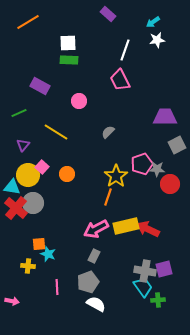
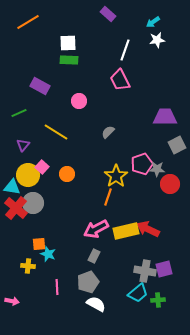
yellow rectangle at (126, 226): moved 5 px down
cyan trapezoid at (143, 287): moved 5 px left, 6 px down; rotated 85 degrees clockwise
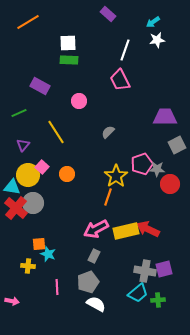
yellow line at (56, 132): rotated 25 degrees clockwise
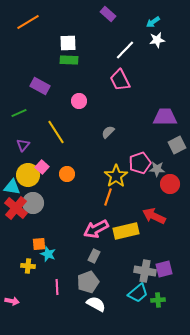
white line at (125, 50): rotated 25 degrees clockwise
pink pentagon at (142, 164): moved 2 px left, 1 px up
red arrow at (148, 229): moved 6 px right, 13 px up
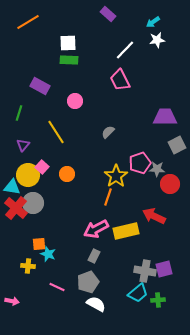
pink circle at (79, 101): moved 4 px left
green line at (19, 113): rotated 49 degrees counterclockwise
pink line at (57, 287): rotated 63 degrees counterclockwise
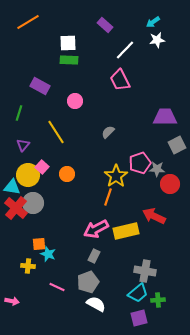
purple rectangle at (108, 14): moved 3 px left, 11 px down
purple square at (164, 269): moved 25 px left, 49 px down
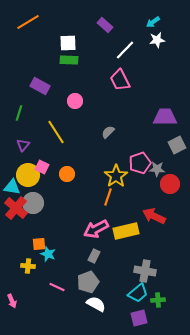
pink square at (42, 167): rotated 16 degrees counterclockwise
pink arrow at (12, 301): rotated 56 degrees clockwise
